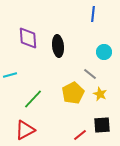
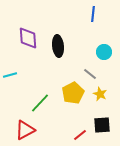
green line: moved 7 px right, 4 px down
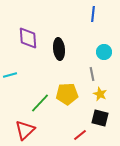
black ellipse: moved 1 px right, 3 px down
gray line: moved 2 px right; rotated 40 degrees clockwise
yellow pentagon: moved 6 px left, 1 px down; rotated 25 degrees clockwise
black square: moved 2 px left, 7 px up; rotated 18 degrees clockwise
red triangle: rotated 15 degrees counterclockwise
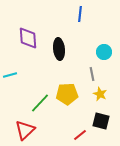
blue line: moved 13 px left
black square: moved 1 px right, 3 px down
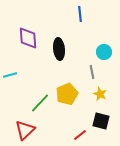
blue line: rotated 14 degrees counterclockwise
gray line: moved 2 px up
yellow pentagon: rotated 20 degrees counterclockwise
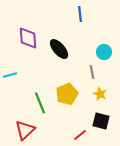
black ellipse: rotated 35 degrees counterclockwise
green line: rotated 65 degrees counterclockwise
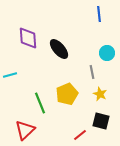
blue line: moved 19 px right
cyan circle: moved 3 px right, 1 px down
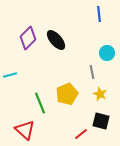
purple diamond: rotated 50 degrees clockwise
black ellipse: moved 3 px left, 9 px up
red triangle: rotated 35 degrees counterclockwise
red line: moved 1 px right, 1 px up
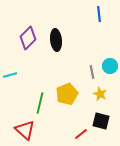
black ellipse: rotated 35 degrees clockwise
cyan circle: moved 3 px right, 13 px down
green line: rotated 35 degrees clockwise
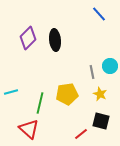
blue line: rotated 35 degrees counterclockwise
black ellipse: moved 1 px left
cyan line: moved 1 px right, 17 px down
yellow pentagon: rotated 15 degrees clockwise
red triangle: moved 4 px right, 1 px up
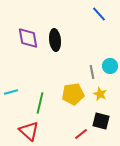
purple diamond: rotated 55 degrees counterclockwise
yellow pentagon: moved 6 px right
red triangle: moved 2 px down
